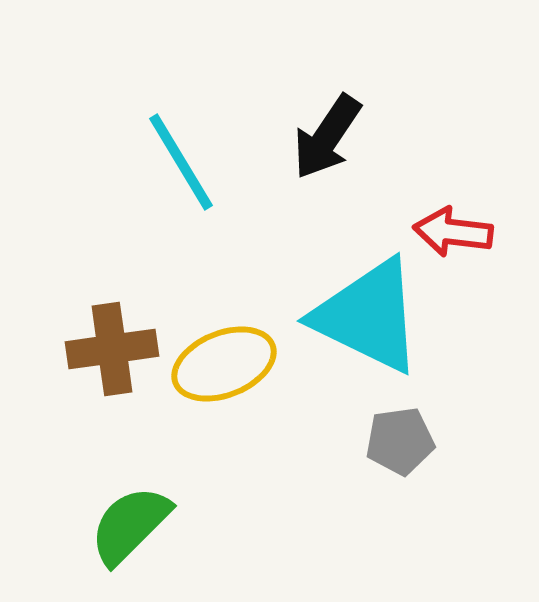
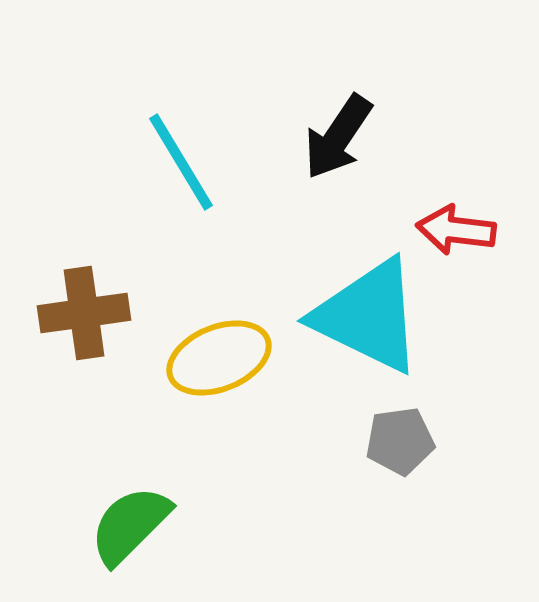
black arrow: moved 11 px right
red arrow: moved 3 px right, 2 px up
brown cross: moved 28 px left, 36 px up
yellow ellipse: moved 5 px left, 6 px up
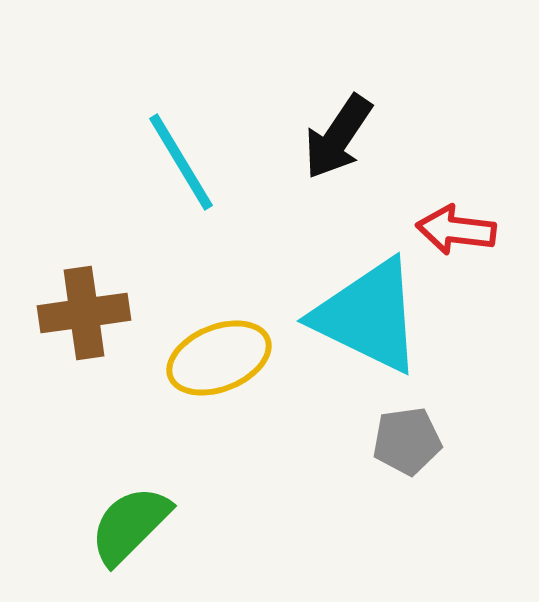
gray pentagon: moved 7 px right
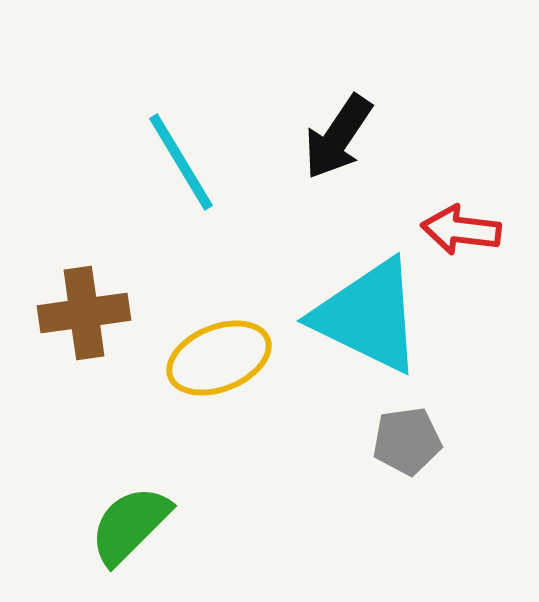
red arrow: moved 5 px right
